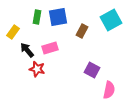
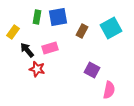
cyan square: moved 8 px down
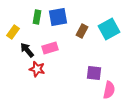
cyan square: moved 2 px left, 1 px down
purple square: moved 2 px right, 3 px down; rotated 21 degrees counterclockwise
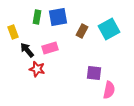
yellow rectangle: rotated 56 degrees counterclockwise
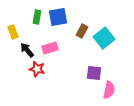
cyan square: moved 5 px left, 9 px down; rotated 10 degrees counterclockwise
